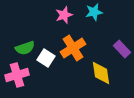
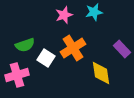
green semicircle: moved 3 px up
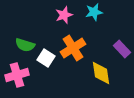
green semicircle: rotated 36 degrees clockwise
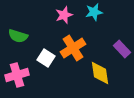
green semicircle: moved 7 px left, 9 px up
yellow diamond: moved 1 px left
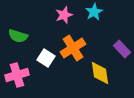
cyan star: rotated 18 degrees counterclockwise
